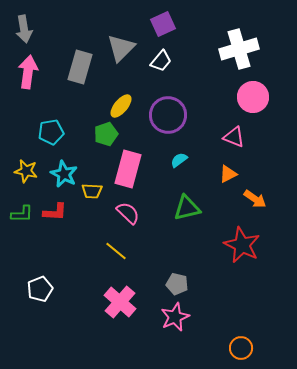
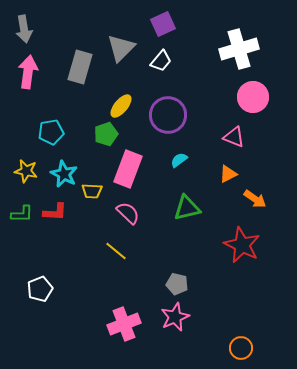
pink rectangle: rotated 6 degrees clockwise
pink cross: moved 4 px right, 22 px down; rotated 28 degrees clockwise
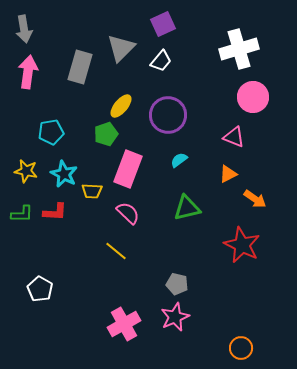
white pentagon: rotated 20 degrees counterclockwise
pink cross: rotated 8 degrees counterclockwise
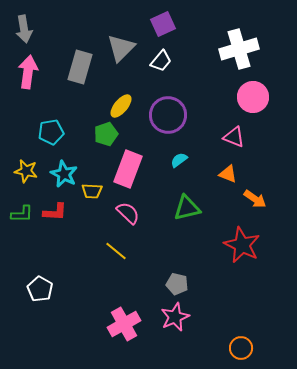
orange triangle: rotated 48 degrees clockwise
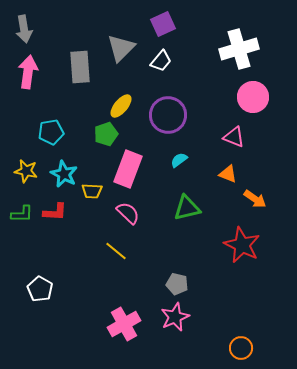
gray rectangle: rotated 20 degrees counterclockwise
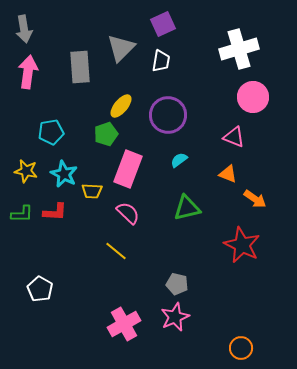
white trapezoid: rotated 30 degrees counterclockwise
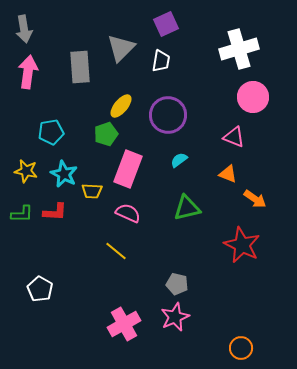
purple square: moved 3 px right
pink semicircle: rotated 20 degrees counterclockwise
